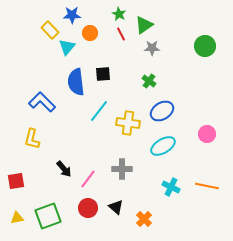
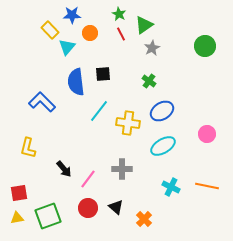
gray star: rotated 28 degrees counterclockwise
yellow L-shape: moved 4 px left, 9 px down
red square: moved 3 px right, 12 px down
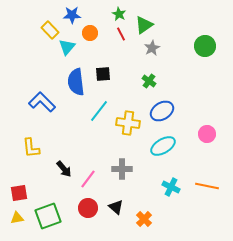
yellow L-shape: moved 3 px right; rotated 20 degrees counterclockwise
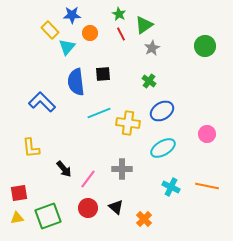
cyan line: moved 2 px down; rotated 30 degrees clockwise
cyan ellipse: moved 2 px down
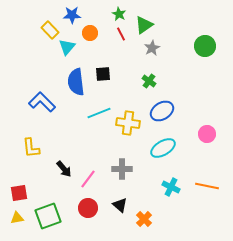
black triangle: moved 4 px right, 2 px up
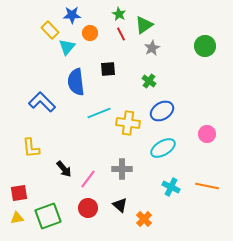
black square: moved 5 px right, 5 px up
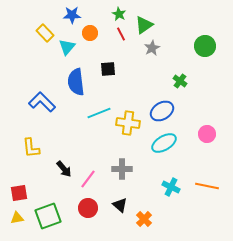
yellow rectangle: moved 5 px left, 3 px down
green cross: moved 31 px right
cyan ellipse: moved 1 px right, 5 px up
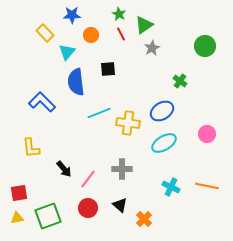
orange circle: moved 1 px right, 2 px down
cyan triangle: moved 5 px down
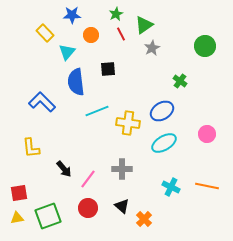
green star: moved 3 px left; rotated 16 degrees clockwise
cyan line: moved 2 px left, 2 px up
black triangle: moved 2 px right, 1 px down
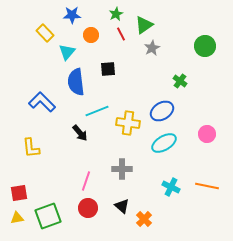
black arrow: moved 16 px right, 36 px up
pink line: moved 2 px left, 2 px down; rotated 18 degrees counterclockwise
